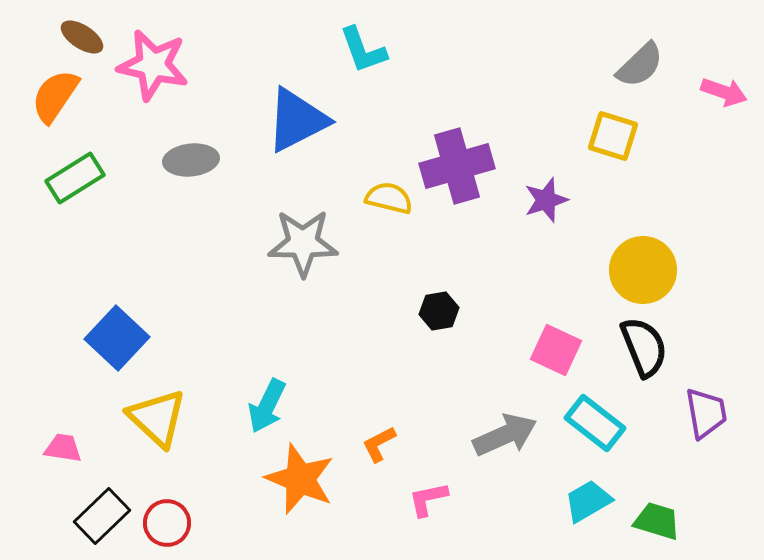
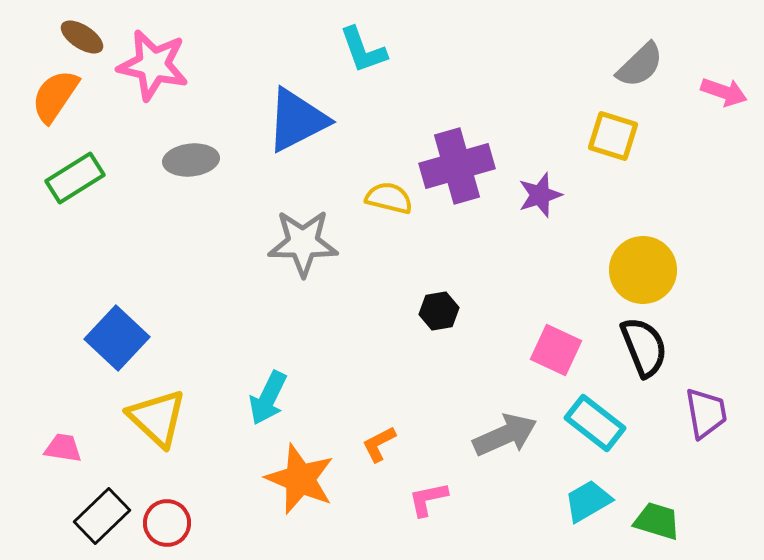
purple star: moved 6 px left, 5 px up
cyan arrow: moved 1 px right, 8 px up
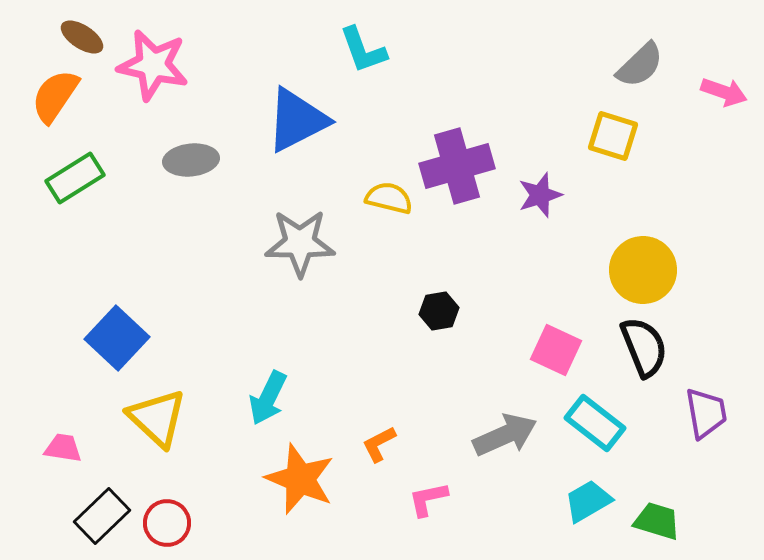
gray star: moved 3 px left
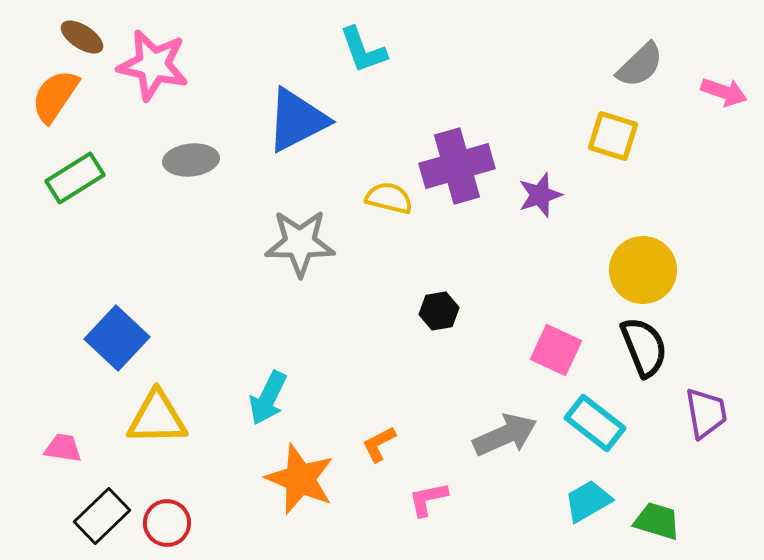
yellow triangle: rotated 44 degrees counterclockwise
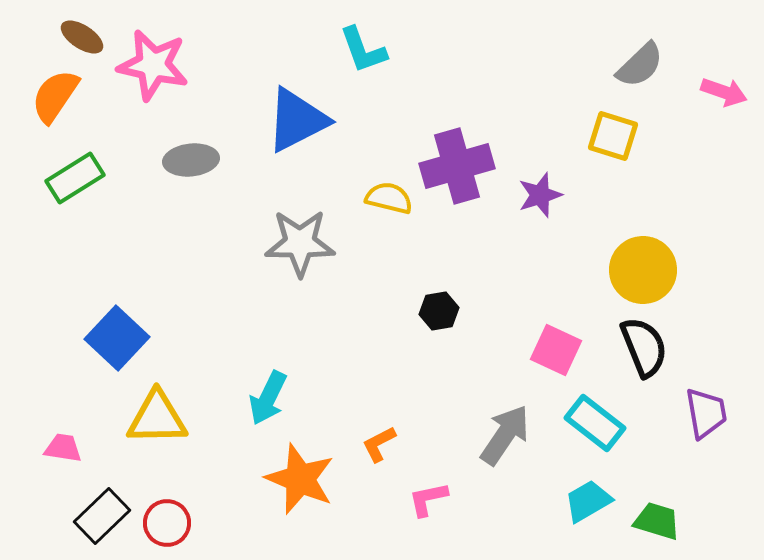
gray arrow: rotated 32 degrees counterclockwise
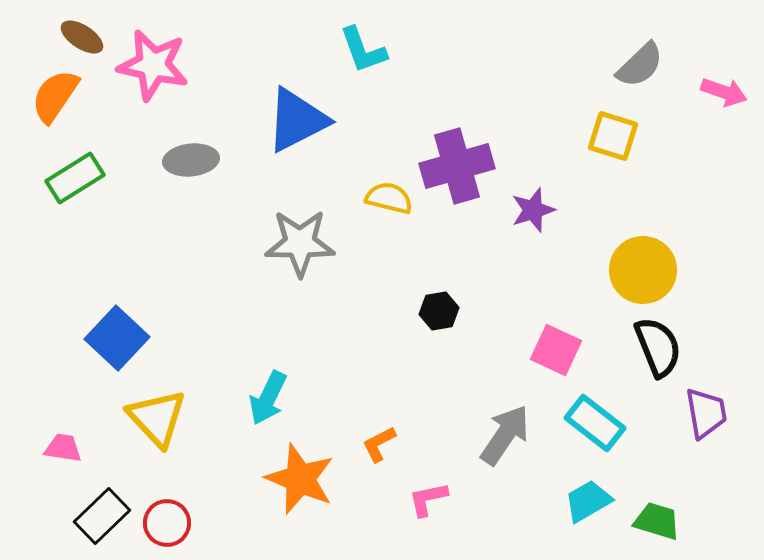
purple star: moved 7 px left, 15 px down
black semicircle: moved 14 px right
yellow triangle: rotated 48 degrees clockwise
